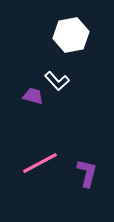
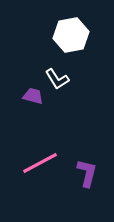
white L-shape: moved 2 px up; rotated 10 degrees clockwise
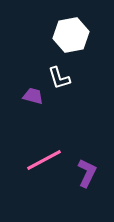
white L-shape: moved 2 px right, 1 px up; rotated 15 degrees clockwise
pink line: moved 4 px right, 3 px up
purple L-shape: rotated 12 degrees clockwise
